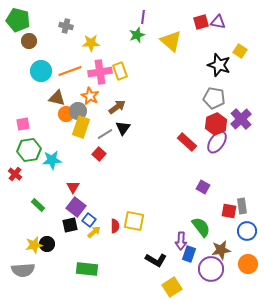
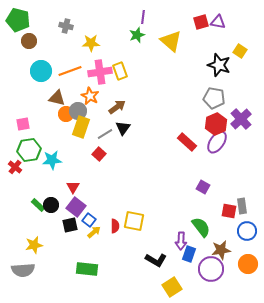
red cross at (15, 174): moved 7 px up
black circle at (47, 244): moved 4 px right, 39 px up
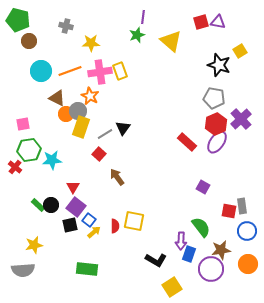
yellow square at (240, 51): rotated 24 degrees clockwise
brown triangle at (57, 98): rotated 12 degrees clockwise
brown arrow at (117, 107): moved 70 px down; rotated 90 degrees counterclockwise
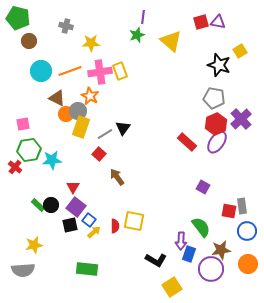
green pentagon at (18, 20): moved 2 px up
